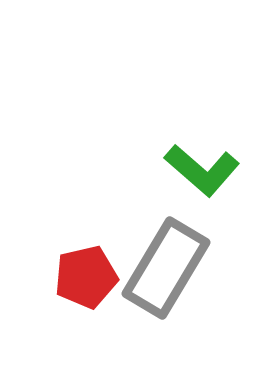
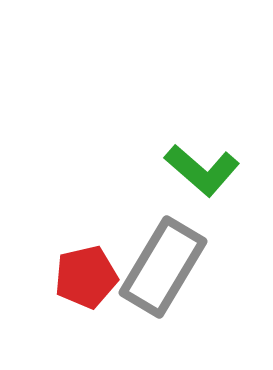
gray rectangle: moved 3 px left, 1 px up
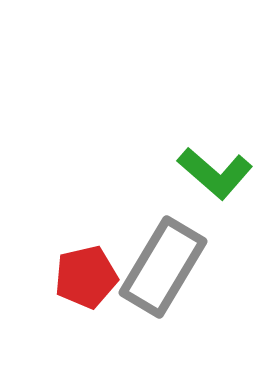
green L-shape: moved 13 px right, 3 px down
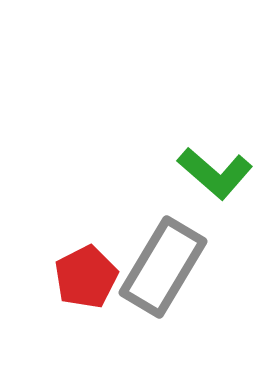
red pentagon: rotated 14 degrees counterclockwise
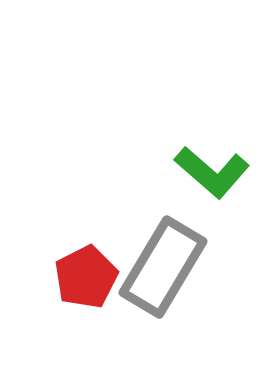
green L-shape: moved 3 px left, 1 px up
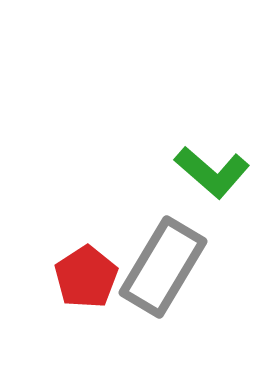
red pentagon: rotated 6 degrees counterclockwise
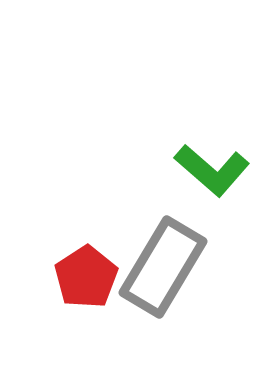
green L-shape: moved 2 px up
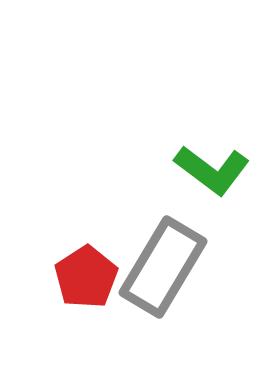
green L-shape: rotated 4 degrees counterclockwise
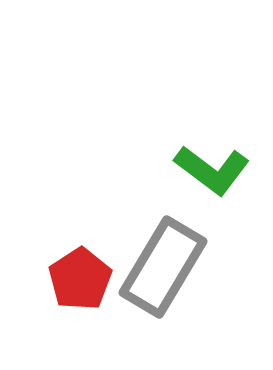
red pentagon: moved 6 px left, 2 px down
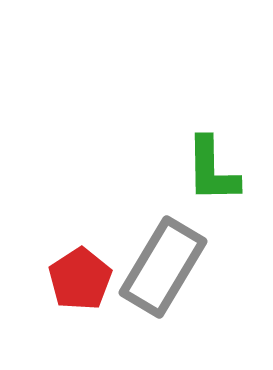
green L-shape: rotated 52 degrees clockwise
